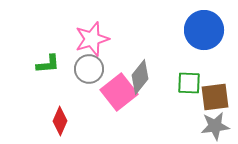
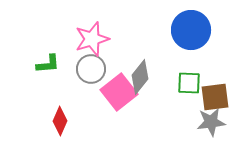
blue circle: moved 13 px left
gray circle: moved 2 px right
gray star: moved 4 px left, 4 px up
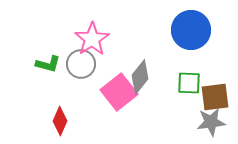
pink star: rotated 16 degrees counterclockwise
green L-shape: rotated 20 degrees clockwise
gray circle: moved 10 px left, 5 px up
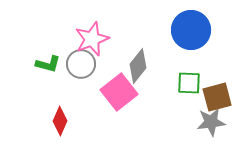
pink star: rotated 12 degrees clockwise
gray diamond: moved 2 px left, 11 px up
brown square: moved 2 px right; rotated 8 degrees counterclockwise
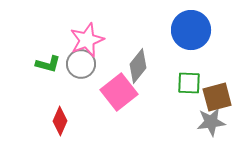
pink star: moved 5 px left, 1 px down
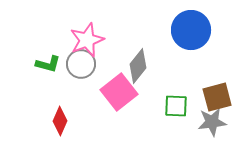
green square: moved 13 px left, 23 px down
gray star: moved 1 px right
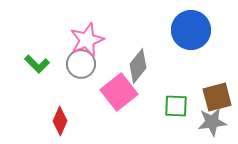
green L-shape: moved 11 px left; rotated 30 degrees clockwise
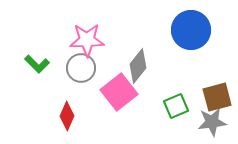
pink star: rotated 20 degrees clockwise
gray circle: moved 4 px down
green square: rotated 25 degrees counterclockwise
red diamond: moved 7 px right, 5 px up
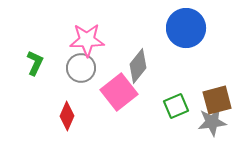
blue circle: moved 5 px left, 2 px up
green L-shape: moved 2 px left, 1 px up; rotated 110 degrees counterclockwise
brown square: moved 3 px down
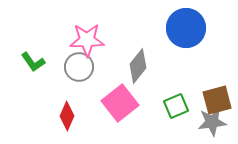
green L-shape: moved 2 px left, 1 px up; rotated 120 degrees clockwise
gray circle: moved 2 px left, 1 px up
pink square: moved 1 px right, 11 px down
